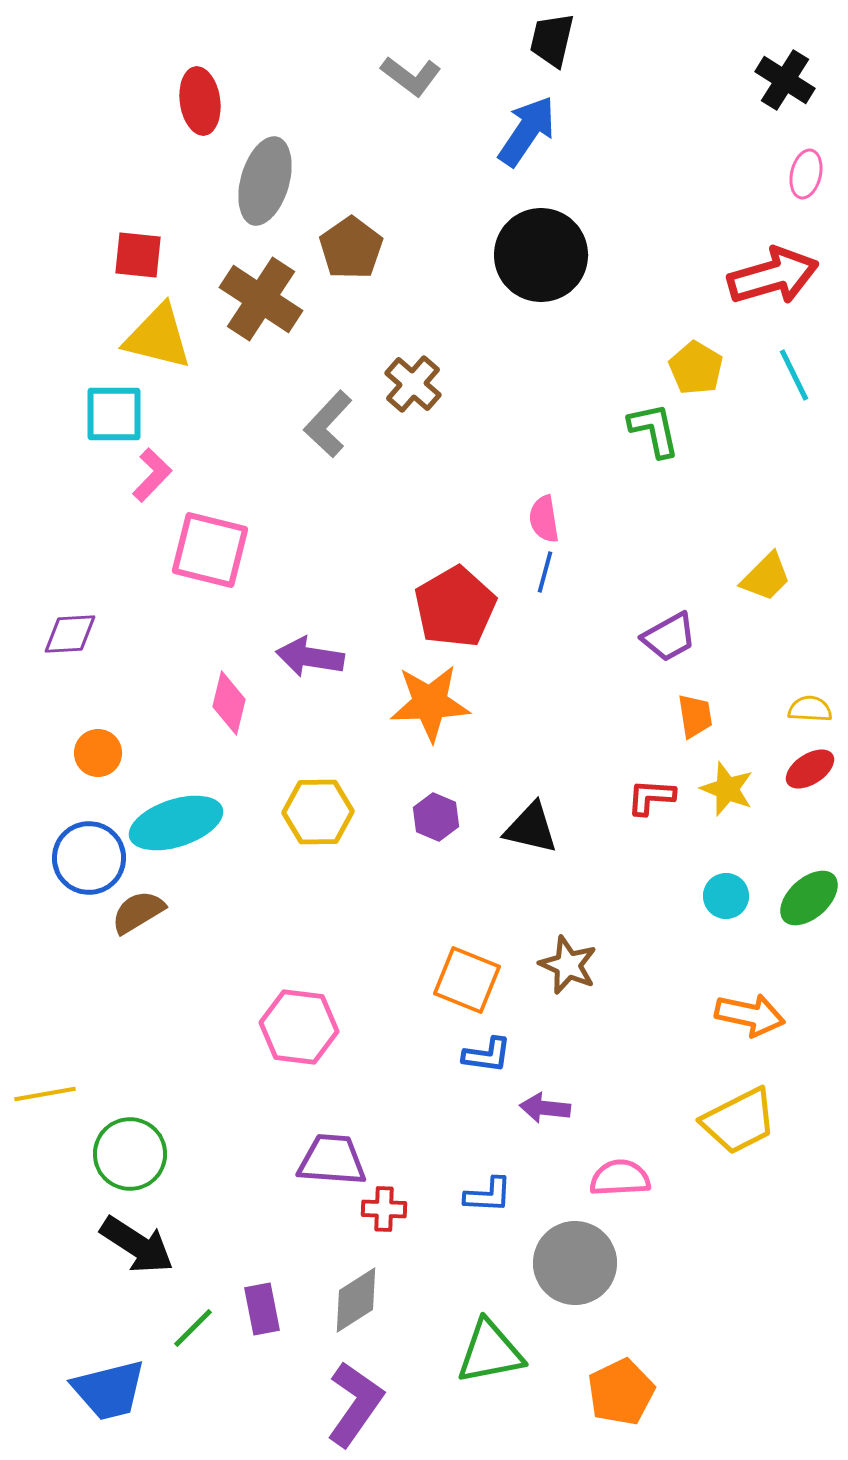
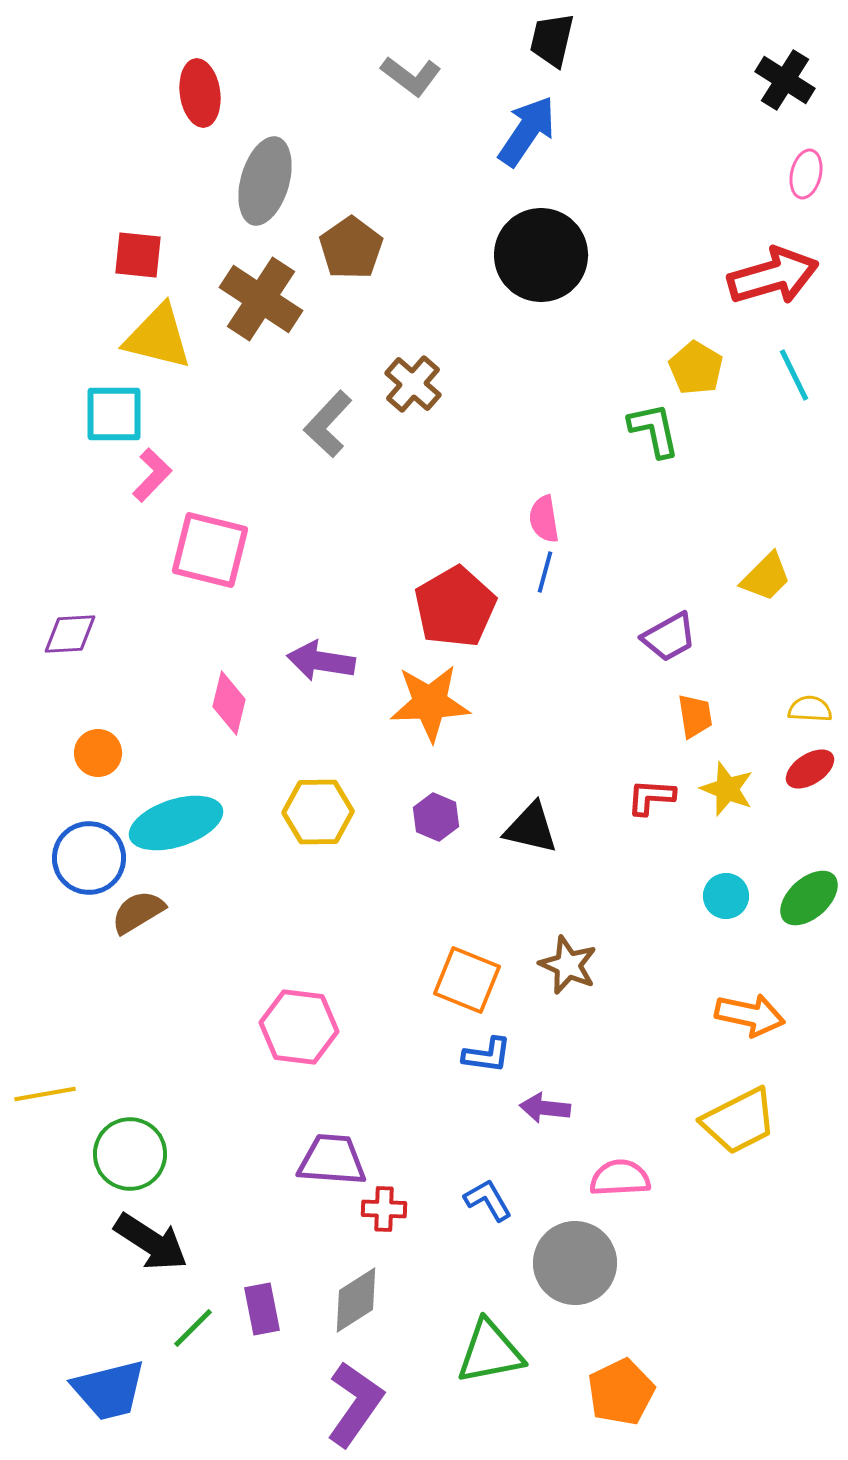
red ellipse at (200, 101): moved 8 px up
purple arrow at (310, 657): moved 11 px right, 4 px down
blue L-shape at (488, 1195): moved 5 px down; rotated 123 degrees counterclockwise
black arrow at (137, 1245): moved 14 px right, 3 px up
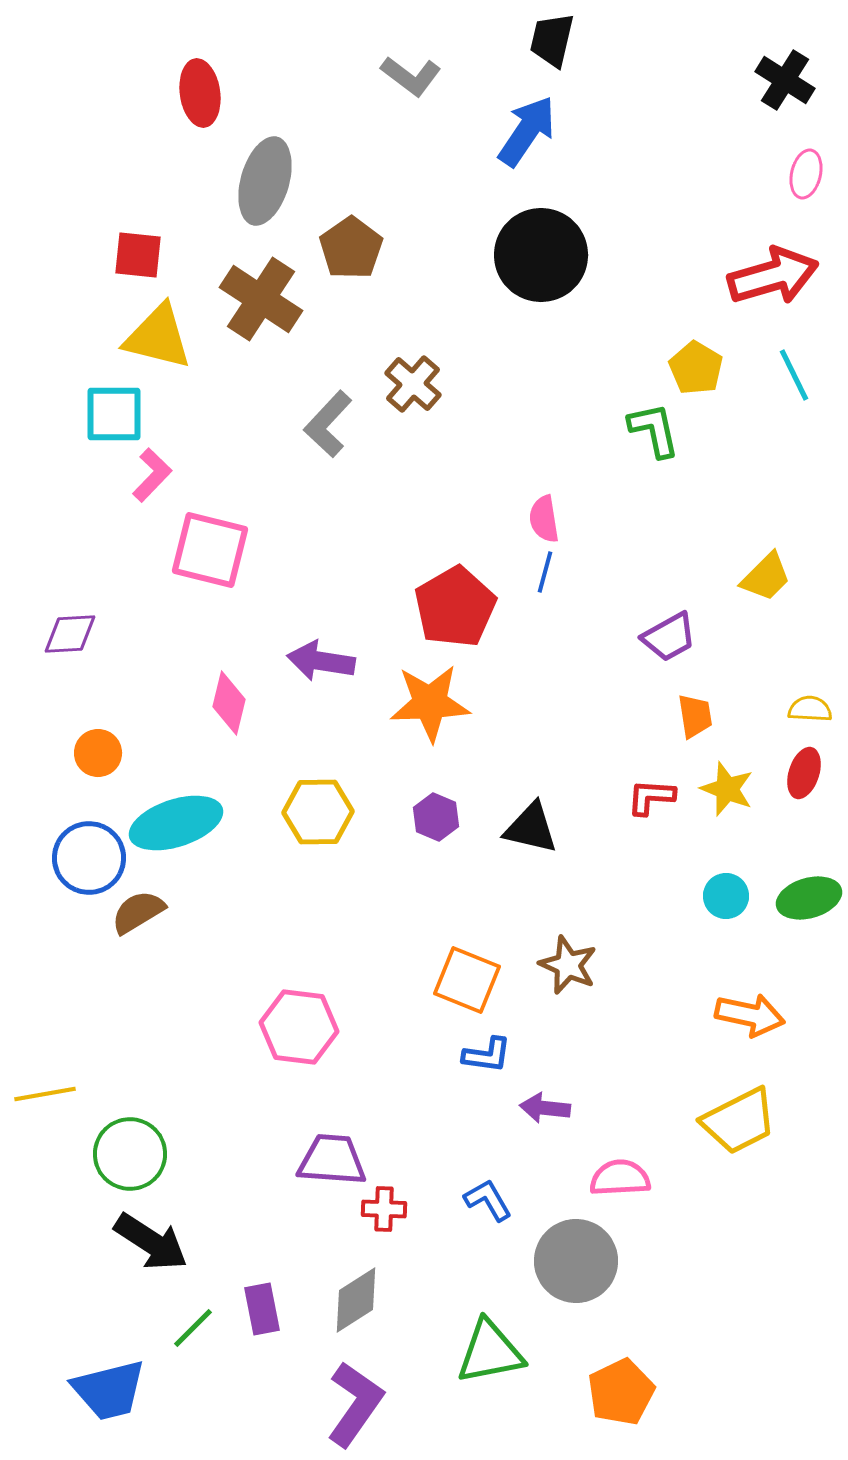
red ellipse at (810, 769): moved 6 px left, 4 px down; rotated 39 degrees counterclockwise
green ellipse at (809, 898): rotated 26 degrees clockwise
gray circle at (575, 1263): moved 1 px right, 2 px up
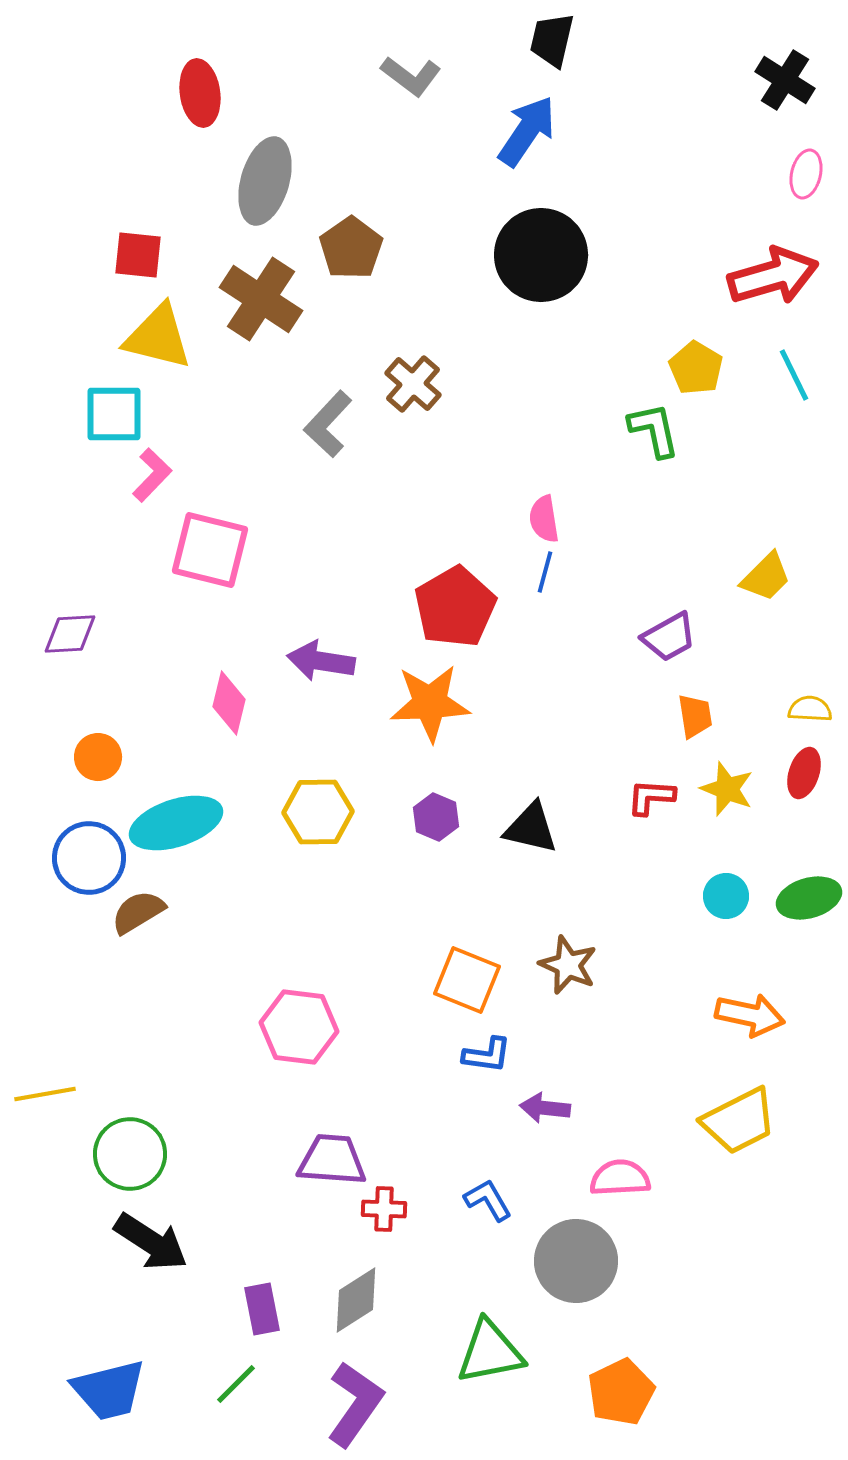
orange circle at (98, 753): moved 4 px down
green line at (193, 1328): moved 43 px right, 56 px down
